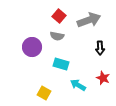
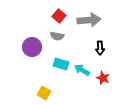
gray arrow: rotated 15 degrees clockwise
cyan arrow: moved 4 px right, 15 px up
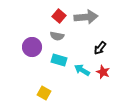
gray arrow: moved 3 px left, 3 px up
black arrow: rotated 40 degrees clockwise
cyan rectangle: moved 2 px left, 4 px up
red star: moved 6 px up
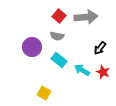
cyan rectangle: rotated 21 degrees clockwise
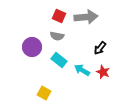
red square: rotated 16 degrees counterclockwise
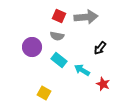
red star: moved 12 px down
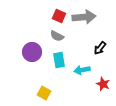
gray arrow: moved 2 px left
gray semicircle: rotated 16 degrees clockwise
purple circle: moved 5 px down
cyan rectangle: rotated 42 degrees clockwise
cyan arrow: rotated 42 degrees counterclockwise
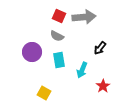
cyan arrow: rotated 56 degrees counterclockwise
red star: moved 2 px down; rotated 16 degrees clockwise
